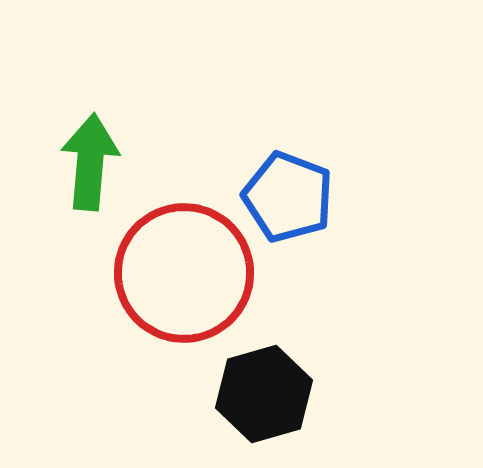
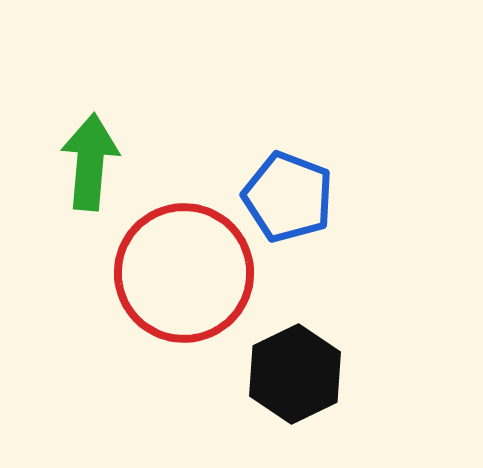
black hexagon: moved 31 px right, 20 px up; rotated 10 degrees counterclockwise
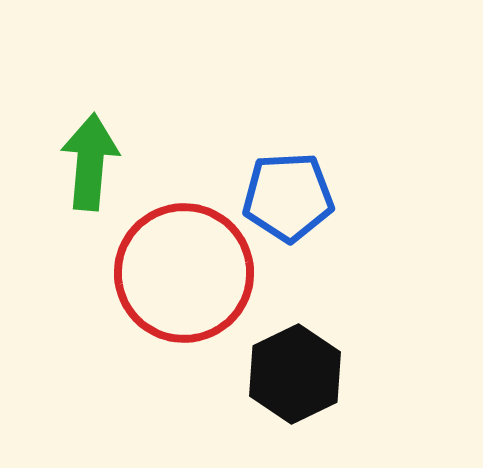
blue pentagon: rotated 24 degrees counterclockwise
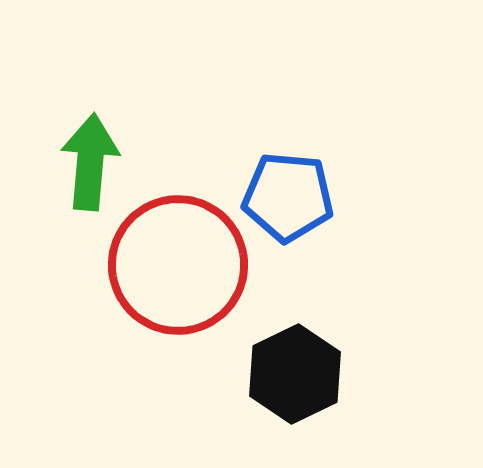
blue pentagon: rotated 8 degrees clockwise
red circle: moved 6 px left, 8 px up
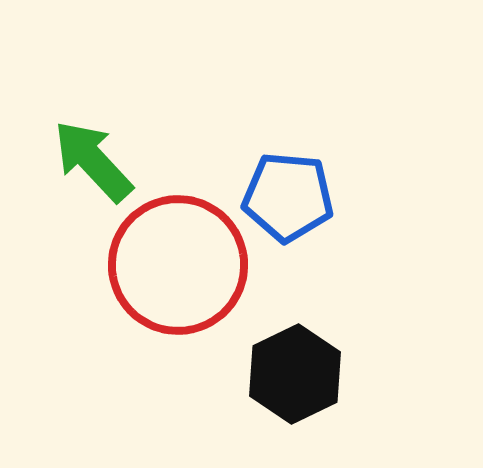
green arrow: moved 3 px right, 1 px up; rotated 48 degrees counterclockwise
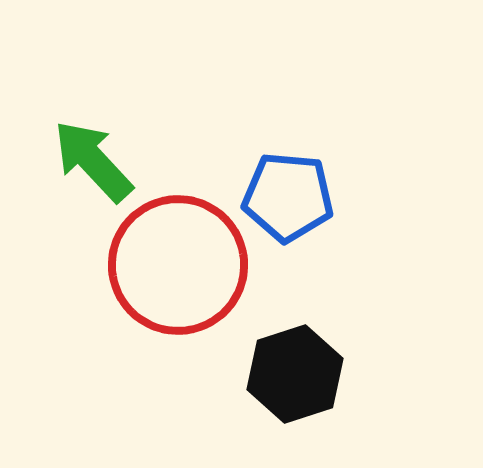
black hexagon: rotated 8 degrees clockwise
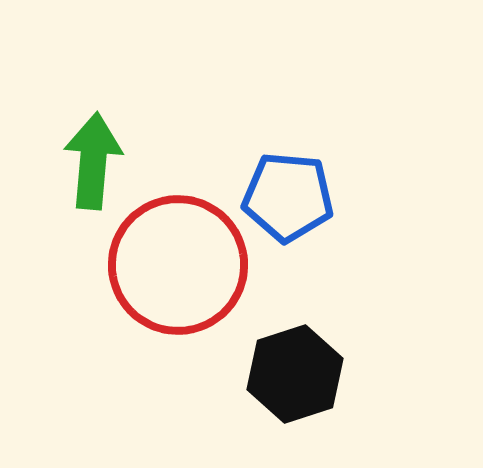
green arrow: rotated 48 degrees clockwise
